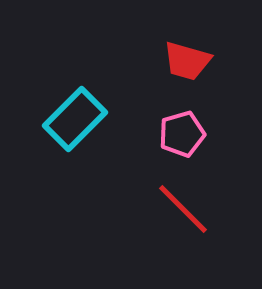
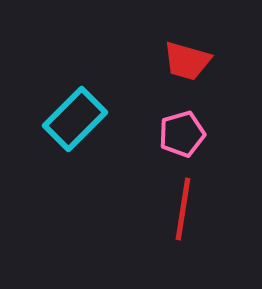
red line: rotated 54 degrees clockwise
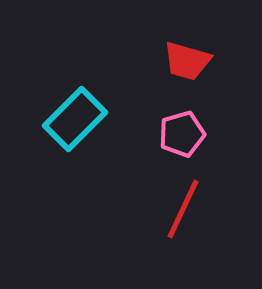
red line: rotated 16 degrees clockwise
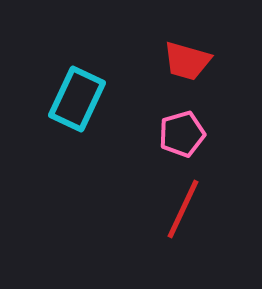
cyan rectangle: moved 2 px right, 20 px up; rotated 20 degrees counterclockwise
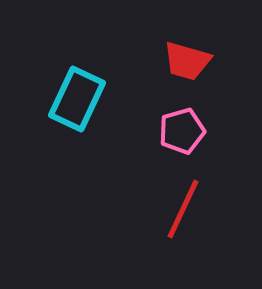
pink pentagon: moved 3 px up
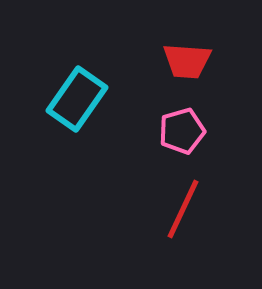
red trapezoid: rotated 12 degrees counterclockwise
cyan rectangle: rotated 10 degrees clockwise
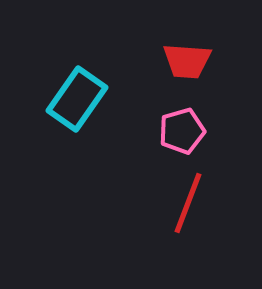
red line: moved 5 px right, 6 px up; rotated 4 degrees counterclockwise
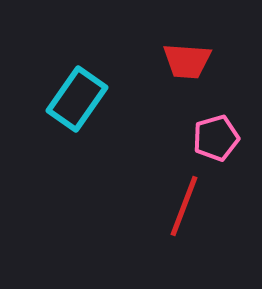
pink pentagon: moved 34 px right, 7 px down
red line: moved 4 px left, 3 px down
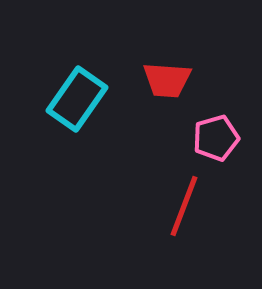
red trapezoid: moved 20 px left, 19 px down
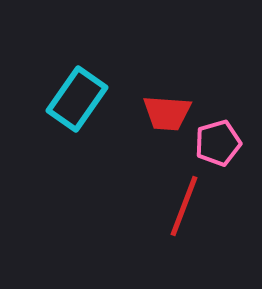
red trapezoid: moved 33 px down
pink pentagon: moved 2 px right, 5 px down
